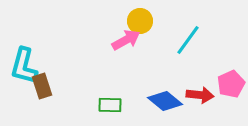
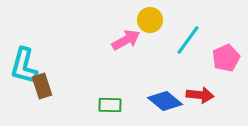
yellow circle: moved 10 px right, 1 px up
pink pentagon: moved 5 px left, 26 px up
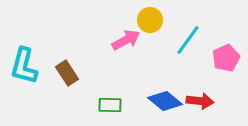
brown rectangle: moved 25 px right, 13 px up; rotated 15 degrees counterclockwise
red arrow: moved 6 px down
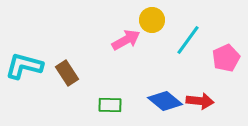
yellow circle: moved 2 px right
cyan L-shape: rotated 90 degrees clockwise
